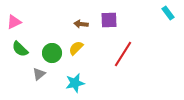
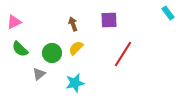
brown arrow: moved 8 px left; rotated 64 degrees clockwise
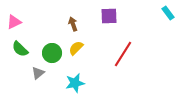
purple square: moved 4 px up
gray triangle: moved 1 px left, 1 px up
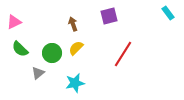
purple square: rotated 12 degrees counterclockwise
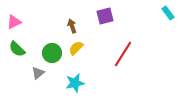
purple square: moved 4 px left
brown arrow: moved 1 px left, 2 px down
green semicircle: moved 3 px left
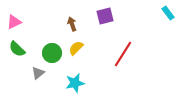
brown arrow: moved 2 px up
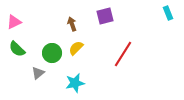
cyan rectangle: rotated 16 degrees clockwise
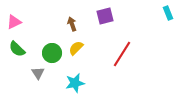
red line: moved 1 px left
gray triangle: rotated 24 degrees counterclockwise
